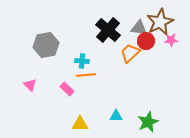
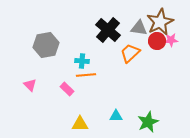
red circle: moved 11 px right
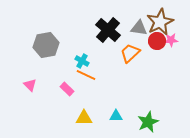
cyan cross: rotated 24 degrees clockwise
orange line: rotated 30 degrees clockwise
yellow triangle: moved 4 px right, 6 px up
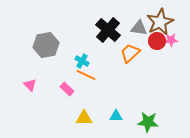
green star: rotated 30 degrees clockwise
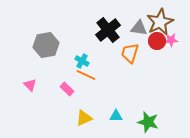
black cross: rotated 10 degrees clockwise
orange trapezoid: rotated 30 degrees counterclockwise
yellow triangle: rotated 24 degrees counterclockwise
green star: rotated 10 degrees clockwise
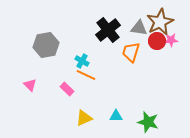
orange trapezoid: moved 1 px right, 1 px up
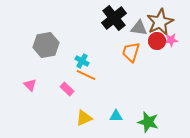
black cross: moved 6 px right, 12 px up
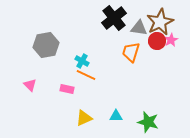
pink star: rotated 24 degrees counterclockwise
pink rectangle: rotated 32 degrees counterclockwise
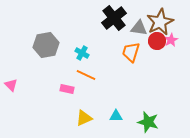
cyan cross: moved 8 px up
pink triangle: moved 19 px left
